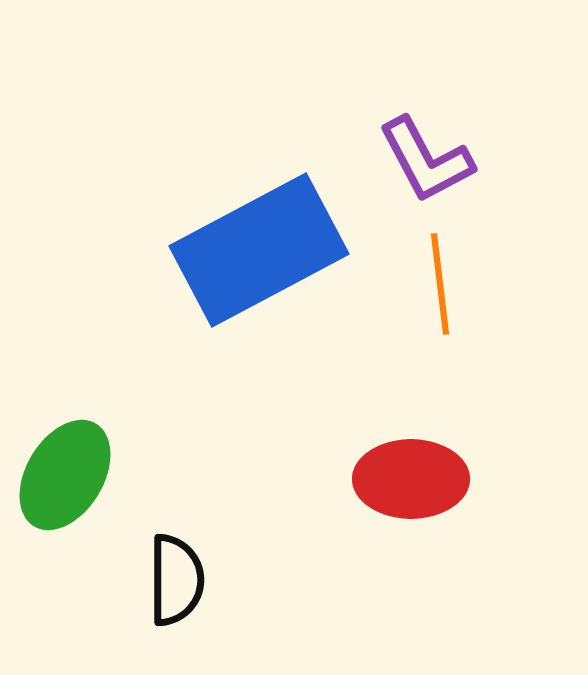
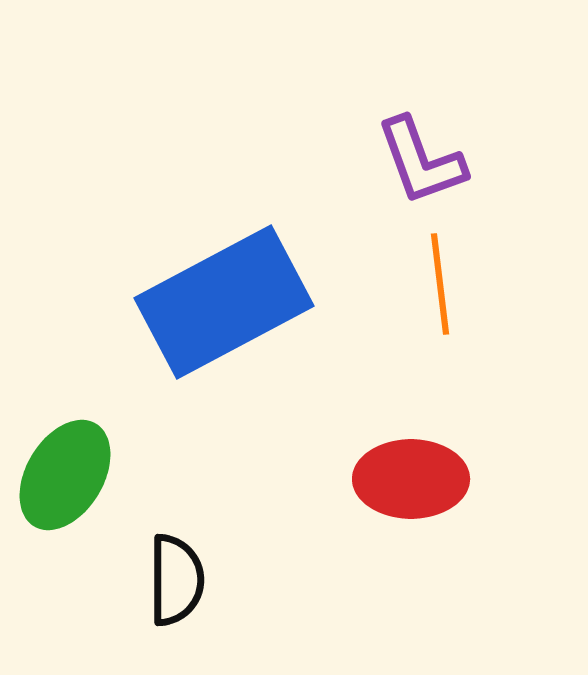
purple L-shape: moved 5 px left, 1 px down; rotated 8 degrees clockwise
blue rectangle: moved 35 px left, 52 px down
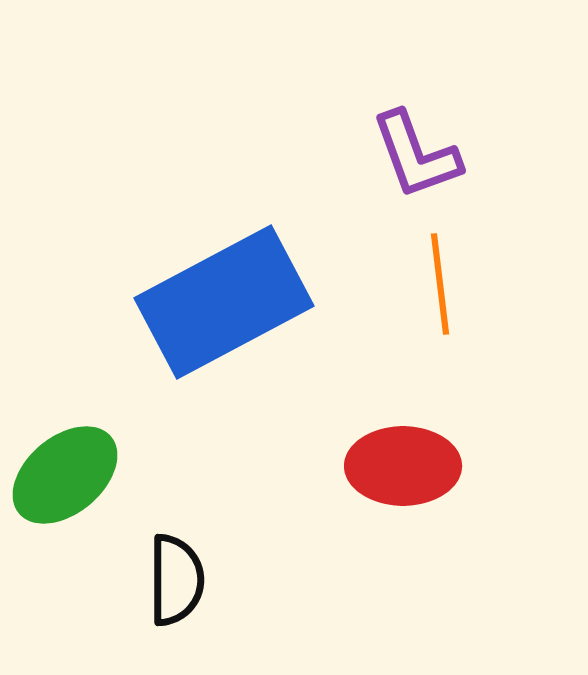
purple L-shape: moved 5 px left, 6 px up
green ellipse: rotated 19 degrees clockwise
red ellipse: moved 8 px left, 13 px up
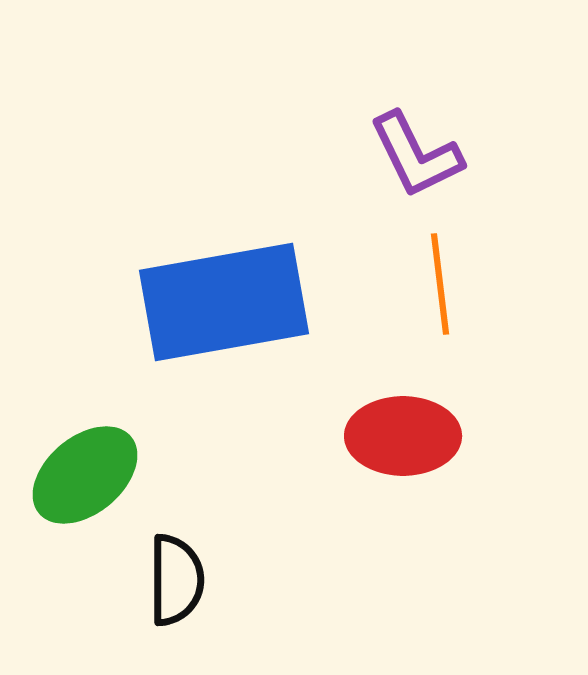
purple L-shape: rotated 6 degrees counterclockwise
blue rectangle: rotated 18 degrees clockwise
red ellipse: moved 30 px up
green ellipse: moved 20 px right
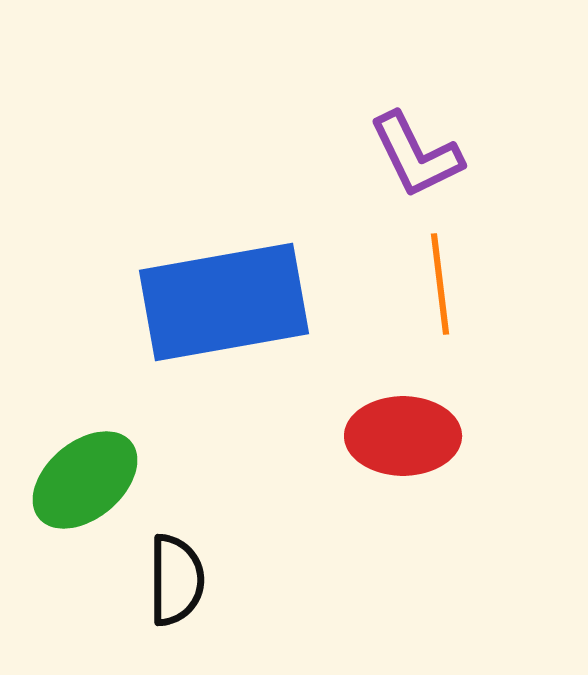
green ellipse: moved 5 px down
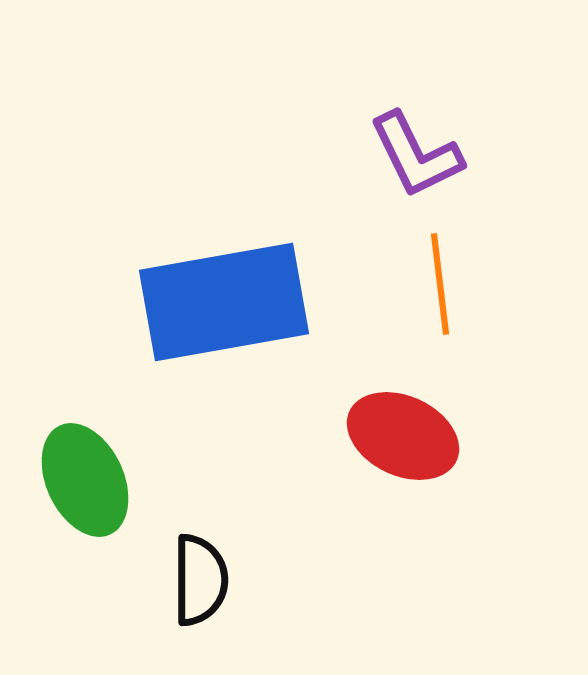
red ellipse: rotated 25 degrees clockwise
green ellipse: rotated 75 degrees counterclockwise
black semicircle: moved 24 px right
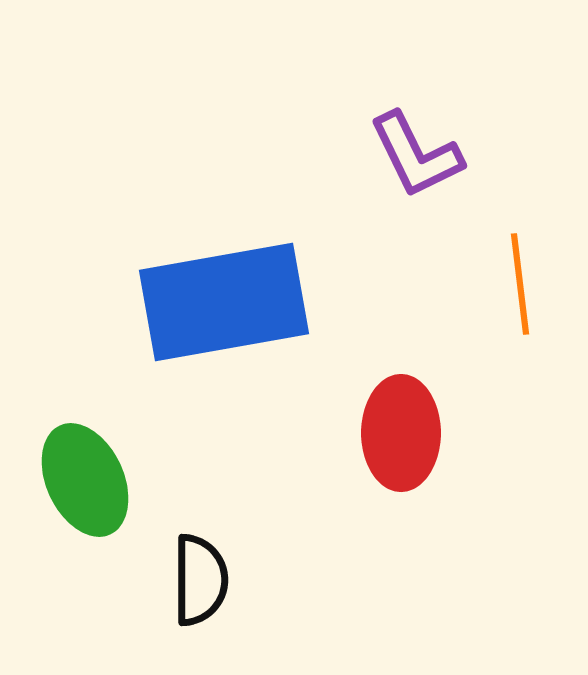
orange line: moved 80 px right
red ellipse: moved 2 px left, 3 px up; rotated 65 degrees clockwise
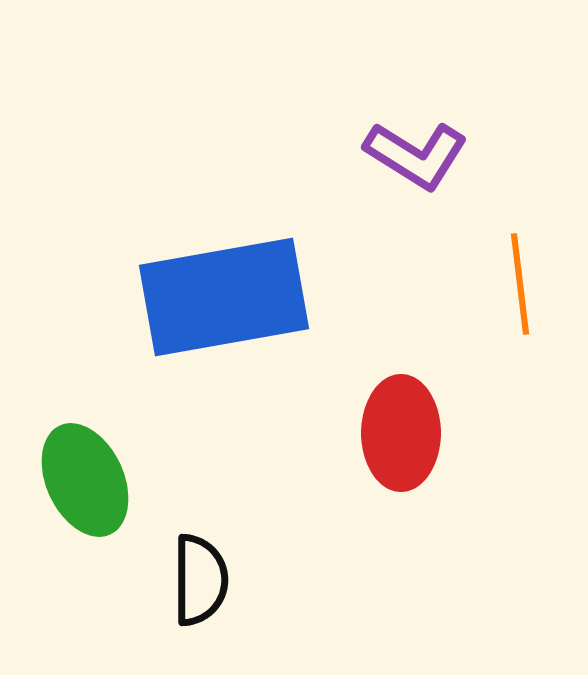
purple L-shape: rotated 32 degrees counterclockwise
blue rectangle: moved 5 px up
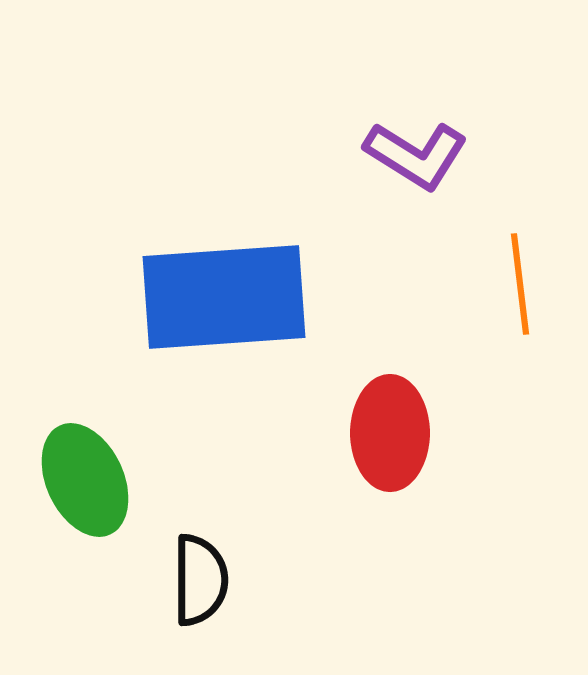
blue rectangle: rotated 6 degrees clockwise
red ellipse: moved 11 px left
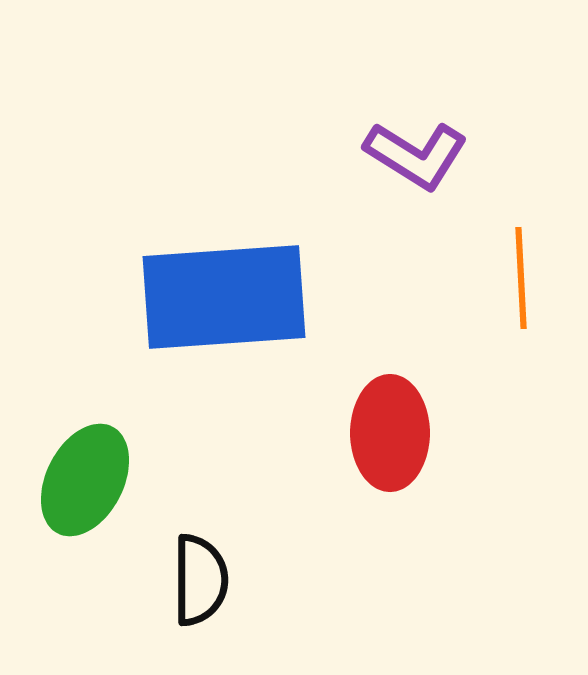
orange line: moved 1 px right, 6 px up; rotated 4 degrees clockwise
green ellipse: rotated 52 degrees clockwise
